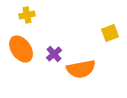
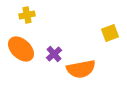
orange ellipse: rotated 12 degrees counterclockwise
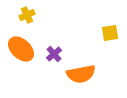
yellow cross: rotated 14 degrees counterclockwise
yellow square: rotated 12 degrees clockwise
orange semicircle: moved 5 px down
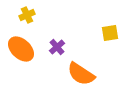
purple cross: moved 3 px right, 7 px up
orange semicircle: rotated 44 degrees clockwise
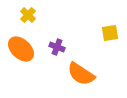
yellow cross: moved 1 px right; rotated 21 degrees counterclockwise
purple cross: rotated 28 degrees counterclockwise
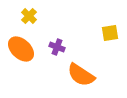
yellow cross: moved 1 px right, 1 px down
orange semicircle: moved 1 px down
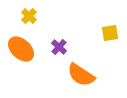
purple cross: moved 2 px right; rotated 21 degrees clockwise
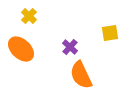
purple cross: moved 11 px right
orange semicircle: rotated 32 degrees clockwise
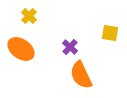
yellow square: rotated 18 degrees clockwise
orange ellipse: rotated 8 degrees counterclockwise
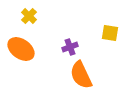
purple cross: rotated 28 degrees clockwise
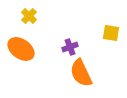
yellow square: moved 1 px right
orange semicircle: moved 2 px up
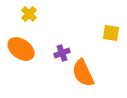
yellow cross: moved 2 px up
purple cross: moved 8 px left, 6 px down
orange semicircle: moved 2 px right
